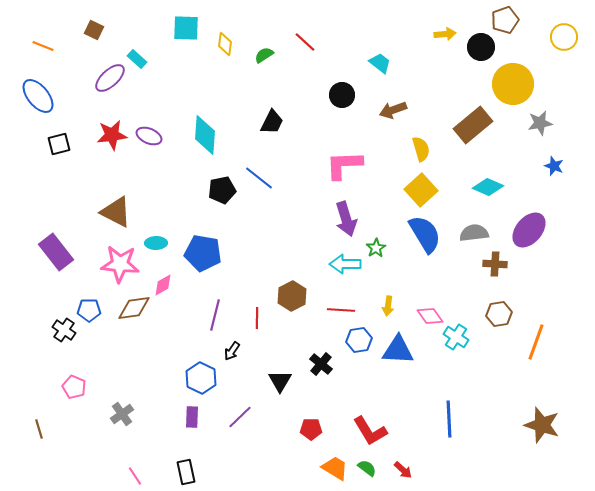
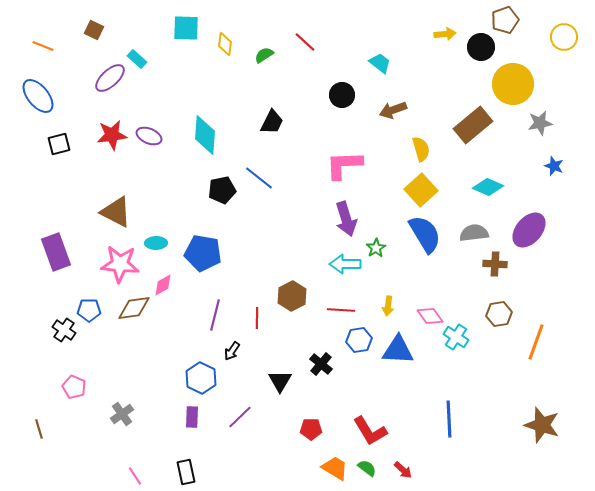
purple rectangle at (56, 252): rotated 18 degrees clockwise
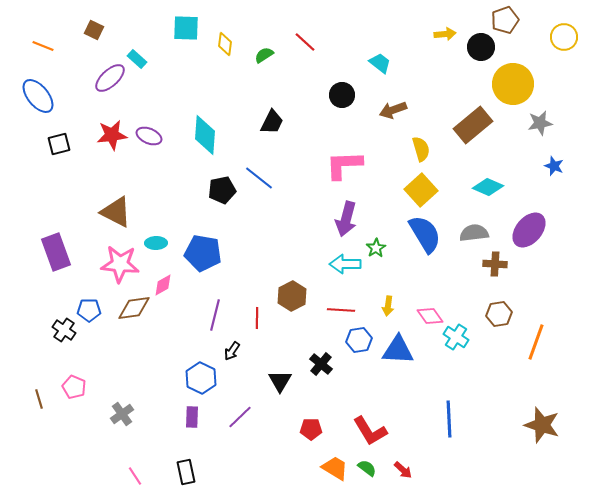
purple arrow at (346, 219): rotated 32 degrees clockwise
brown line at (39, 429): moved 30 px up
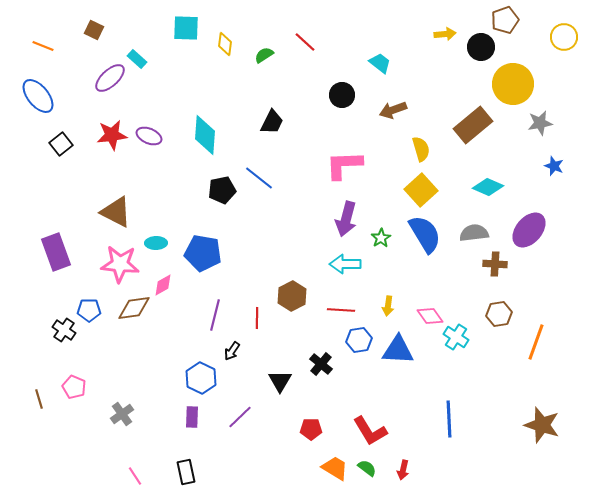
black square at (59, 144): moved 2 px right; rotated 25 degrees counterclockwise
green star at (376, 248): moved 5 px right, 10 px up
red arrow at (403, 470): rotated 60 degrees clockwise
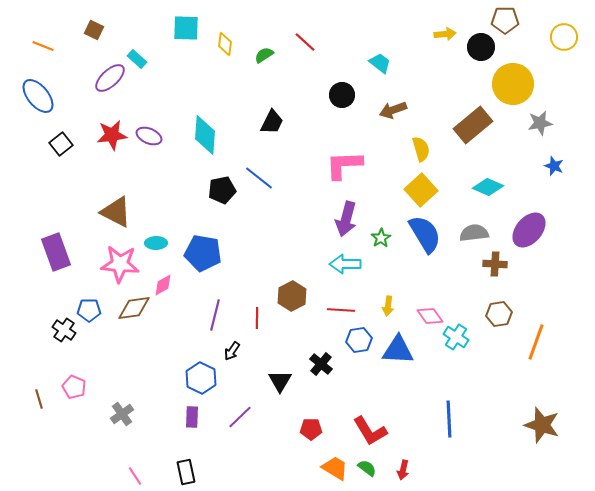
brown pentagon at (505, 20): rotated 20 degrees clockwise
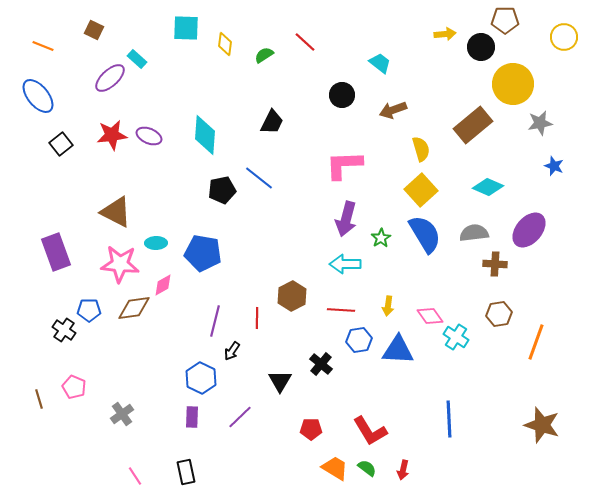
purple line at (215, 315): moved 6 px down
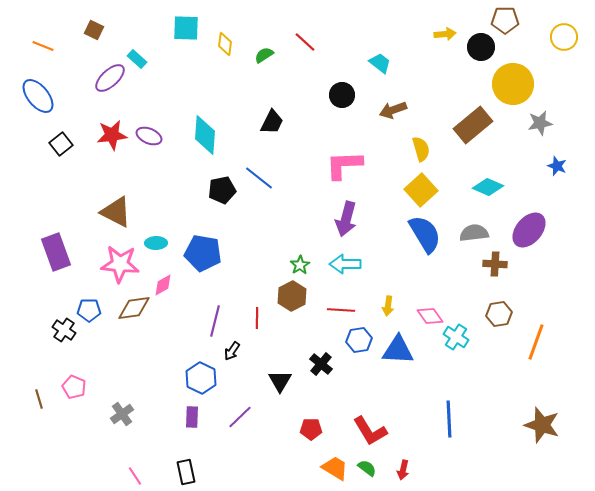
blue star at (554, 166): moved 3 px right
green star at (381, 238): moved 81 px left, 27 px down
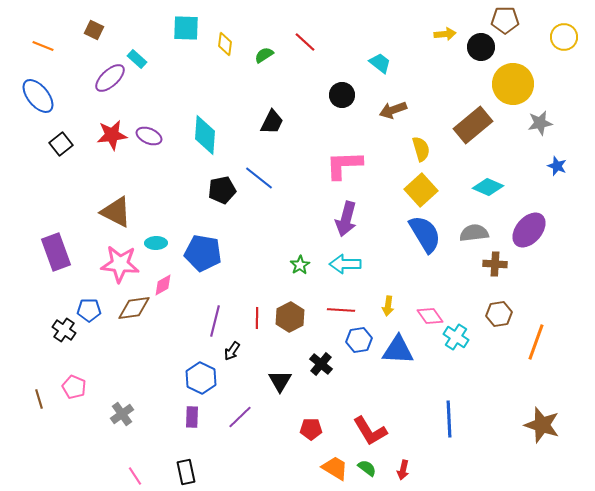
brown hexagon at (292, 296): moved 2 px left, 21 px down
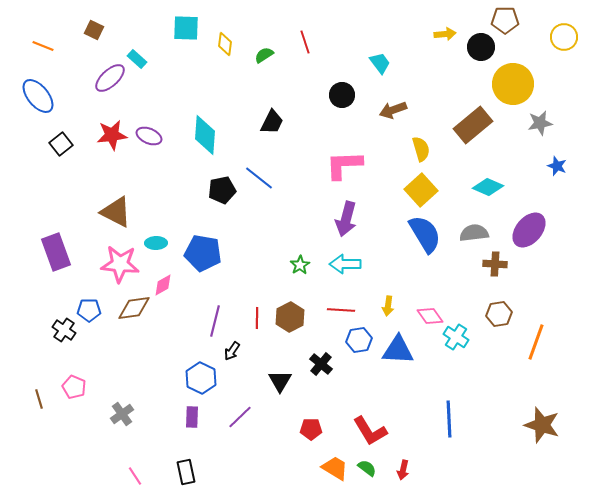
red line at (305, 42): rotated 30 degrees clockwise
cyan trapezoid at (380, 63): rotated 15 degrees clockwise
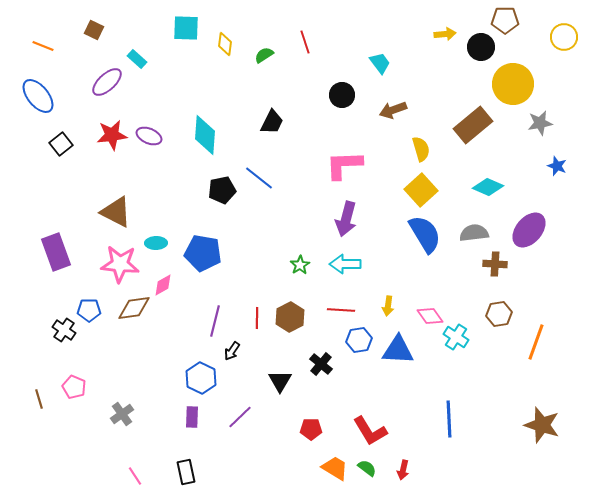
purple ellipse at (110, 78): moved 3 px left, 4 px down
